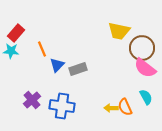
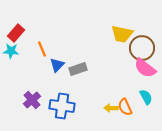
yellow trapezoid: moved 3 px right, 3 px down
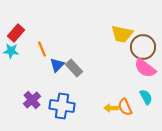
brown circle: moved 1 px right, 1 px up
gray rectangle: moved 4 px left, 1 px up; rotated 66 degrees clockwise
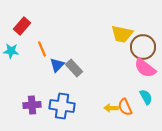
red rectangle: moved 6 px right, 7 px up
purple cross: moved 5 px down; rotated 36 degrees clockwise
